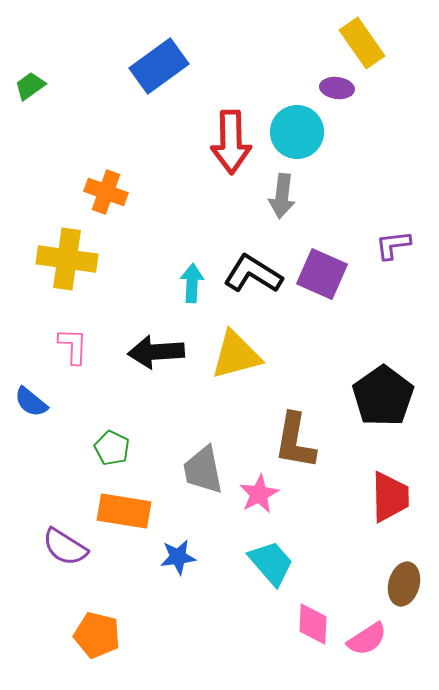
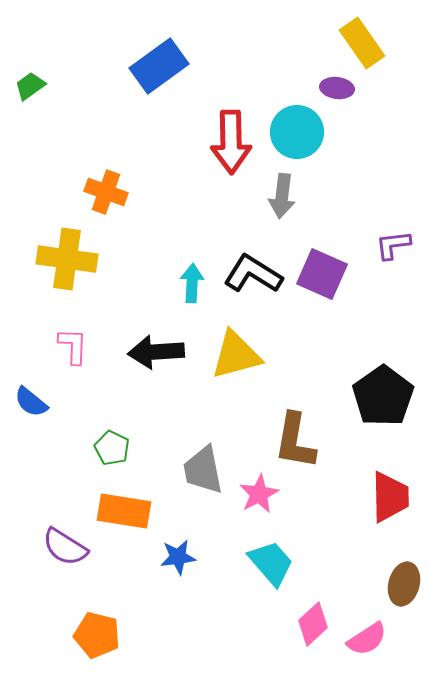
pink diamond: rotated 45 degrees clockwise
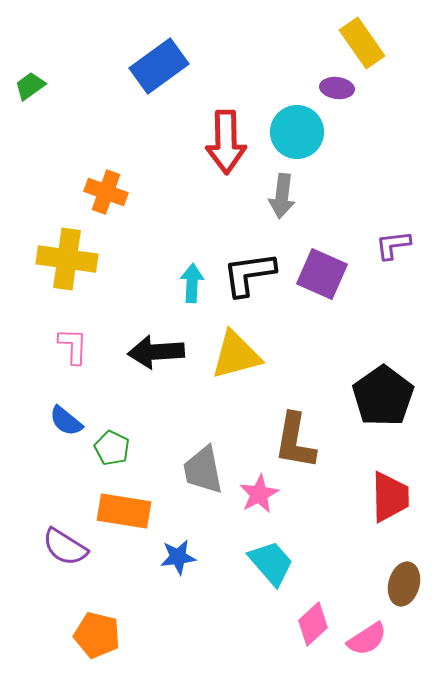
red arrow: moved 5 px left
black L-shape: moved 4 px left; rotated 40 degrees counterclockwise
blue semicircle: moved 35 px right, 19 px down
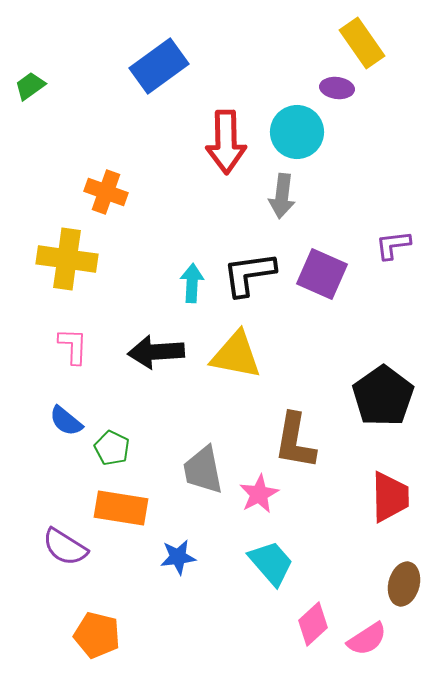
yellow triangle: rotated 26 degrees clockwise
orange rectangle: moved 3 px left, 3 px up
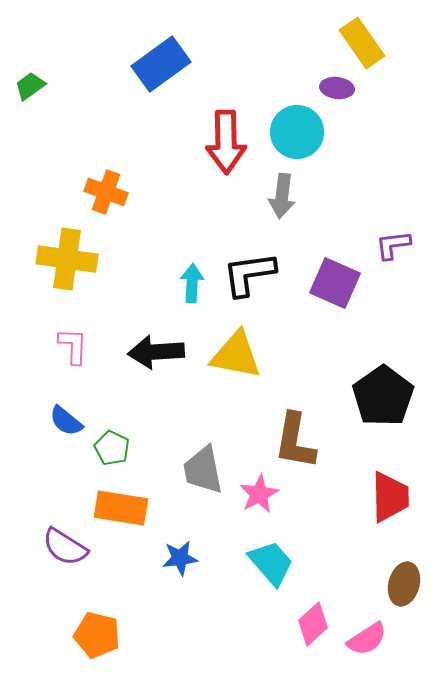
blue rectangle: moved 2 px right, 2 px up
purple square: moved 13 px right, 9 px down
blue star: moved 2 px right, 1 px down
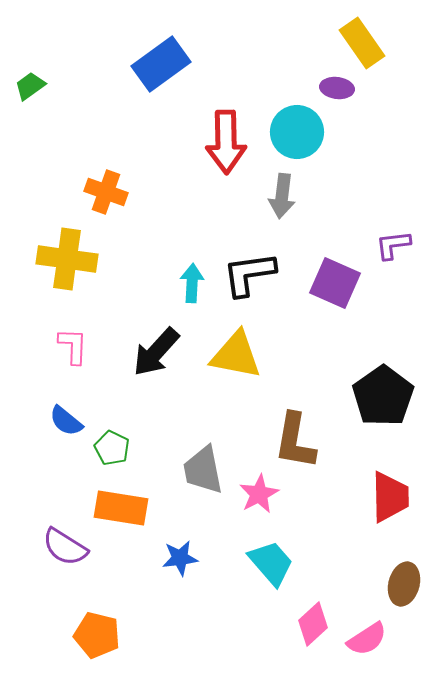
black arrow: rotated 44 degrees counterclockwise
